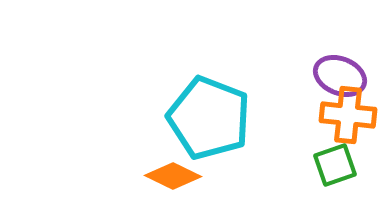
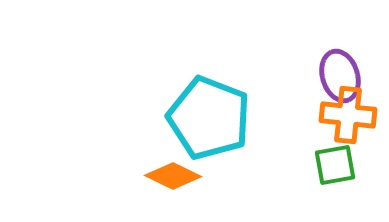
purple ellipse: rotated 51 degrees clockwise
green square: rotated 9 degrees clockwise
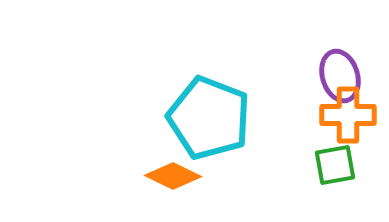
orange cross: rotated 6 degrees counterclockwise
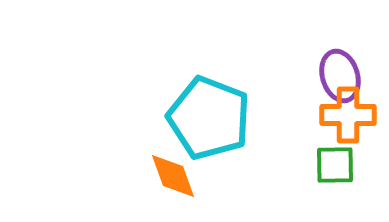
green square: rotated 9 degrees clockwise
orange diamond: rotated 44 degrees clockwise
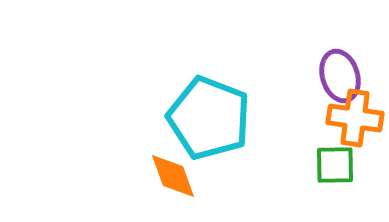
orange cross: moved 7 px right, 3 px down; rotated 8 degrees clockwise
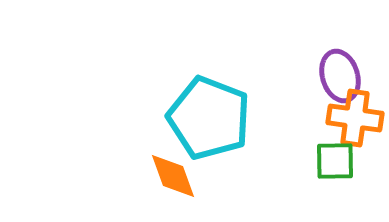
green square: moved 4 px up
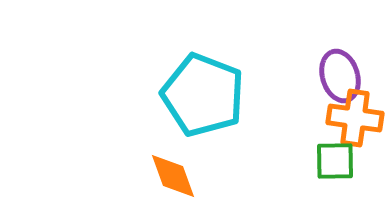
cyan pentagon: moved 6 px left, 23 px up
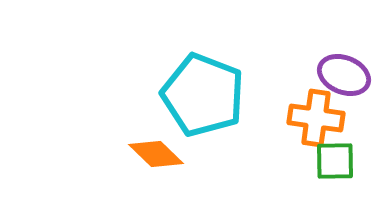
purple ellipse: moved 4 px right, 1 px up; rotated 51 degrees counterclockwise
orange cross: moved 39 px left
orange diamond: moved 17 px left, 22 px up; rotated 26 degrees counterclockwise
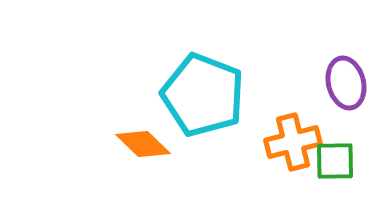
purple ellipse: moved 2 px right, 8 px down; rotated 54 degrees clockwise
orange cross: moved 23 px left, 24 px down; rotated 22 degrees counterclockwise
orange diamond: moved 13 px left, 10 px up
